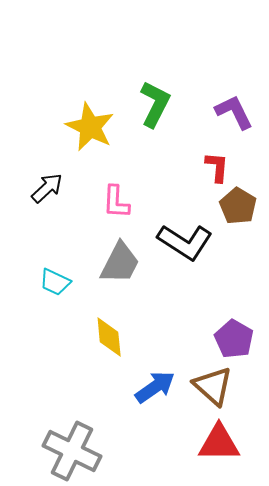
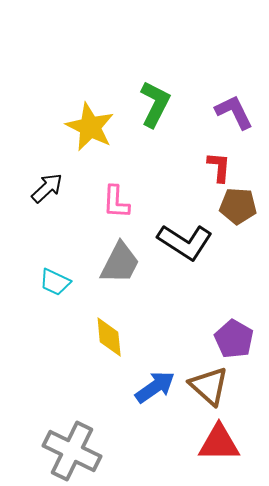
red L-shape: moved 2 px right
brown pentagon: rotated 27 degrees counterclockwise
brown triangle: moved 4 px left
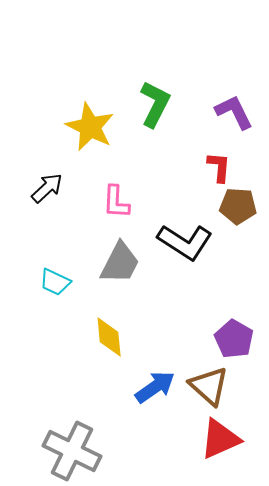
red triangle: moved 1 px right, 4 px up; rotated 24 degrees counterclockwise
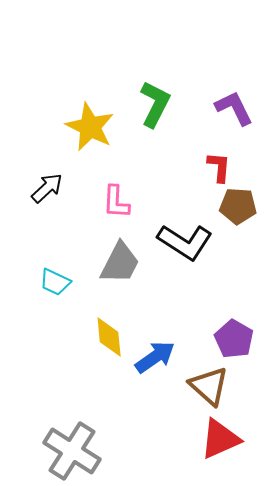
purple L-shape: moved 4 px up
blue arrow: moved 30 px up
gray cross: rotated 6 degrees clockwise
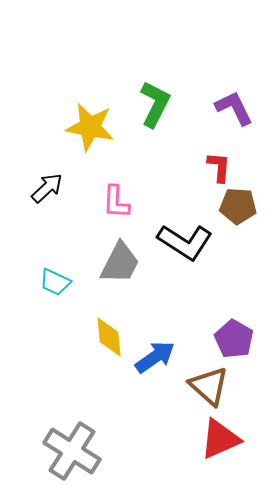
yellow star: rotated 15 degrees counterclockwise
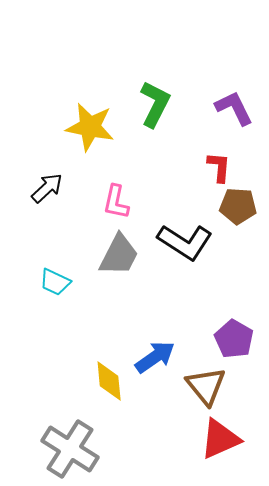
pink L-shape: rotated 9 degrees clockwise
gray trapezoid: moved 1 px left, 8 px up
yellow diamond: moved 44 px down
brown triangle: moved 3 px left; rotated 9 degrees clockwise
gray cross: moved 2 px left, 2 px up
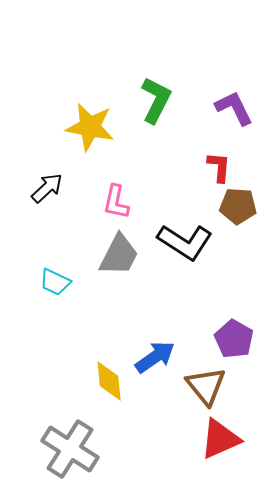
green L-shape: moved 1 px right, 4 px up
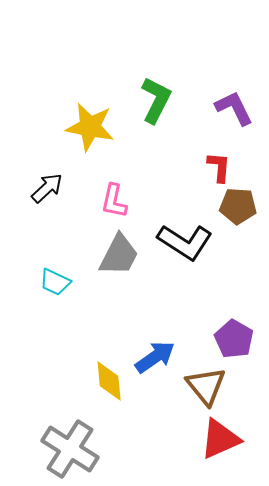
pink L-shape: moved 2 px left, 1 px up
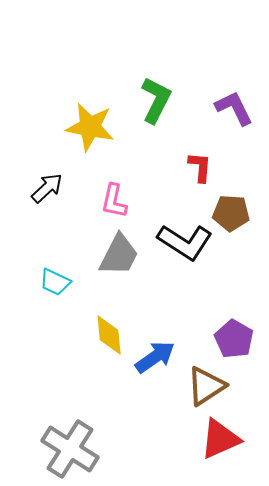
red L-shape: moved 19 px left
brown pentagon: moved 7 px left, 7 px down
yellow diamond: moved 46 px up
brown triangle: rotated 36 degrees clockwise
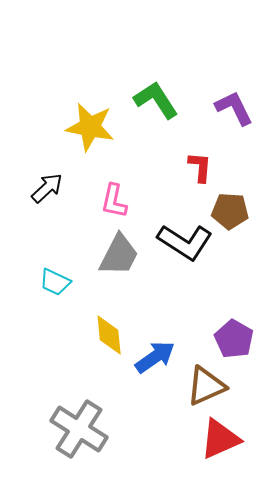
green L-shape: rotated 60 degrees counterclockwise
brown pentagon: moved 1 px left, 2 px up
brown triangle: rotated 9 degrees clockwise
gray cross: moved 9 px right, 20 px up
